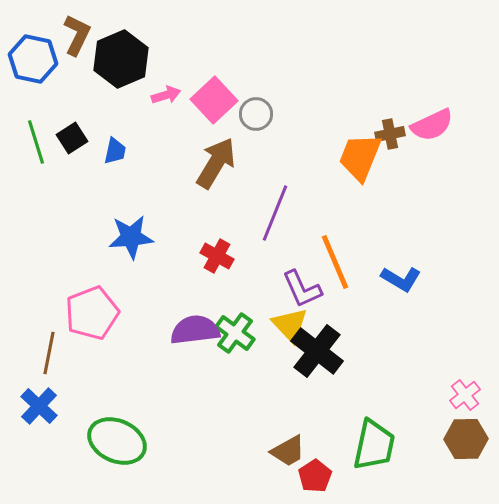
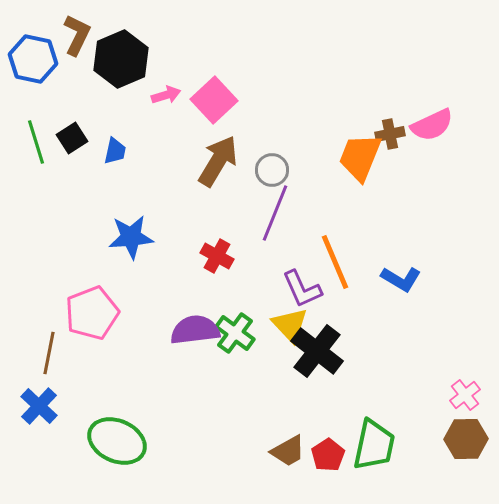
gray circle: moved 16 px right, 56 px down
brown arrow: moved 2 px right, 2 px up
red pentagon: moved 13 px right, 21 px up
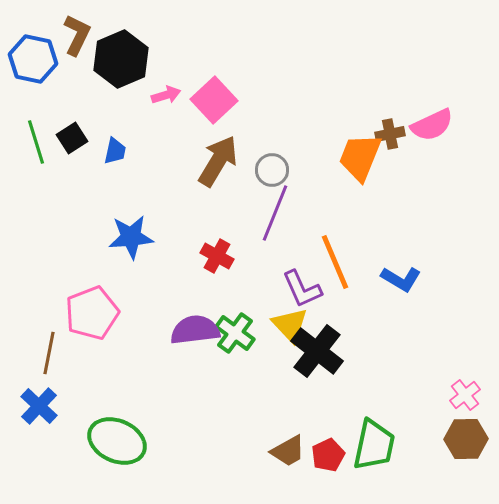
red pentagon: rotated 8 degrees clockwise
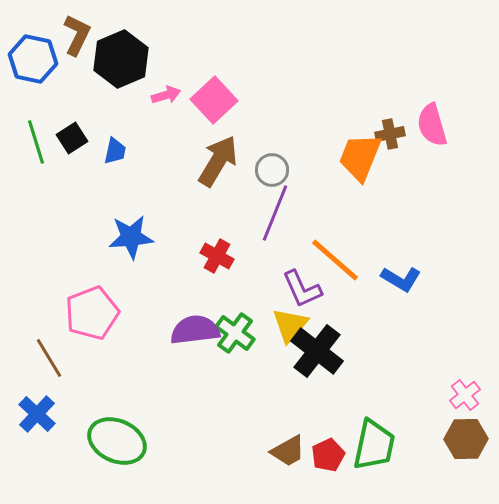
pink semicircle: rotated 99 degrees clockwise
orange line: moved 2 px up; rotated 26 degrees counterclockwise
yellow triangle: rotated 24 degrees clockwise
brown line: moved 5 px down; rotated 42 degrees counterclockwise
blue cross: moved 2 px left, 8 px down
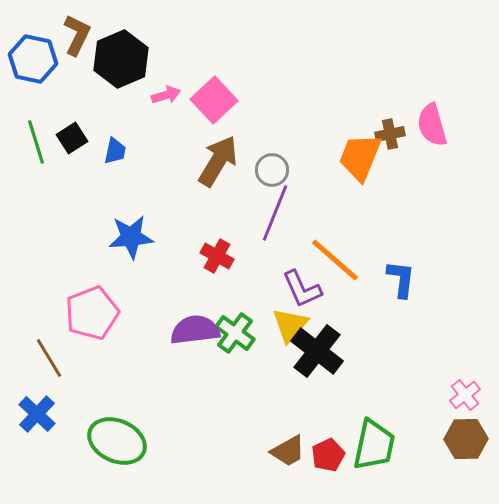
blue L-shape: rotated 114 degrees counterclockwise
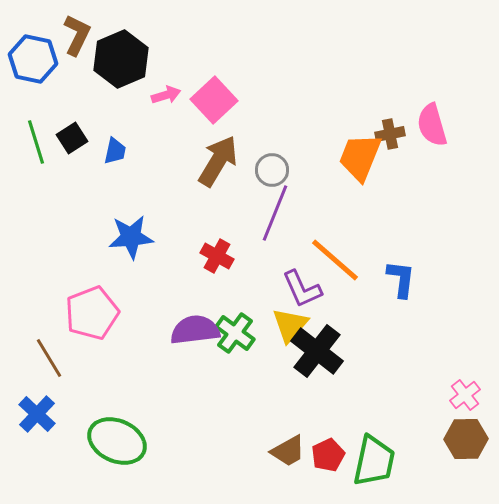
green trapezoid: moved 16 px down
